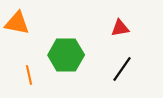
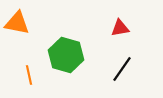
green hexagon: rotated 16 degrees clockwise
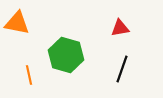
black line: rotated 16 degrees counterclockwise
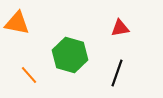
green hexagon: moved 4 px right
black line: moved 5 px left, 4 px down
orange line: rotated 30 degrees counterclockwise
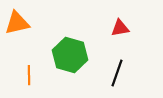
orange triangle: rotated 24 degrees counterclockwise
orange line: rotated 42 degrees clockwise
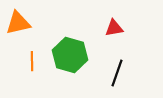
orange triangle: moved 1 px right
red triangle: moved 6 px left
orange line: moved 3 px right, 14 px up
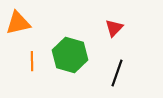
red triangle: rotated 36 degrees counterclockwise
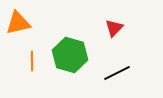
black line: rotated 44 degrees clockwise
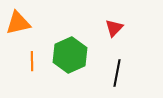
green hexagon: rotated 20 degrees clockwise
black line: rotated 52 degrees counterclockwise
